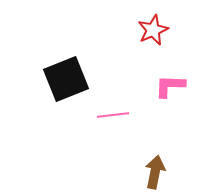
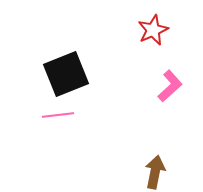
black square: moved 5 px up
pink L-shape: rotated 136 degrees clockwise
pink line: moved 55 px left
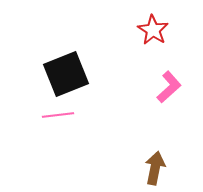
red star: rotated 16 degrees counterclockwise
pink L-shape: moved 1 px left, 1 px down
brown arrow: moved 4 px up
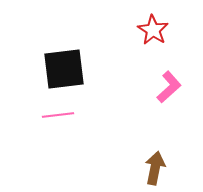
black square: moved 2 px left, 5 px up; rotated 15 degrees clockwise
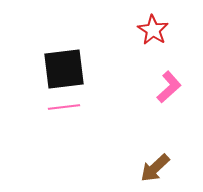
pink line: moved 6 px right, 8 px up
brown arrow: rotated 144 degrees counterclockwise
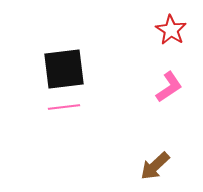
red star: moved 18 px right
pink L-shape: rotated 8 degrees clockwise
brown arrow: moved 2 px up
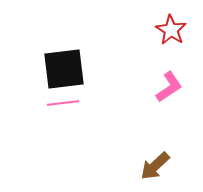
pink line: moved 1 px left, 4 px up
